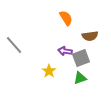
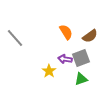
orange semicircle: moved 14 px down
brown semicircle: rotated 28 degrees counterclockwise
gray line: moved 1 px right, 7 px up
purple arrow: moved 8 px down
green triangle: moved 1 px right, 1 px down
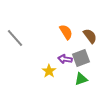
brown semicircle: rotated 91 degrees counterclockwise
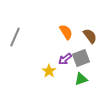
gray line: moved 1 px up; rotated 66 degrees clockwise
purple arrow: rotated 48 degrees counterclockwise
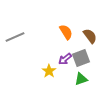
gray line: rotated 42 degrees clockwise
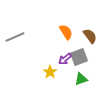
gray square: moved 2 px left, 1 px up
yellow star: moved 1 px right, 1 px down
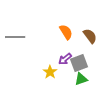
gray line: rotated 24 degrees clockwise
gray square: moved 6 px down
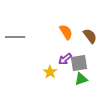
gray square: rotated 12 degrees clockwise
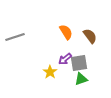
gray line: rotated 18 degrees counterclockwise
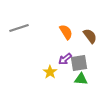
gray line: moved 4 px right, 9 px up
green triangle: rotated 24 degrees clockwise
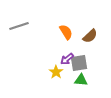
gray line: moved 2 px up
brown semicircle: rotated 84 degrees clockwise
purple arrow: moved 2 px right
yellow star: moved 6 px right
green triangle: moved 1 px down
